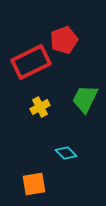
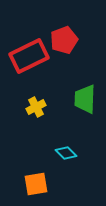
red rectangle: moved 2 px left, 6 px up
green trapezoid: rotated 24 degrees counterclockwise
yellow cross: moved 4 px left
orange square: moved 2 px right
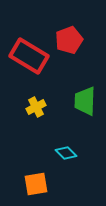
red pentagon: moved 5 px right
red rectangle: rotated 57 degrees clockwise
green trapezoid: moved 2 px down
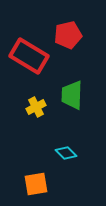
red pentagon: moved 1 px left, 5 px up; rotated 8 degrees clockwise
green trapezoid: moved 13 px left, 6 px up
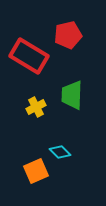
cyan diamond: moved 6 px left, 1 px up
orange square: moved 13 px up; rotated 15 degrees counterclockwise
